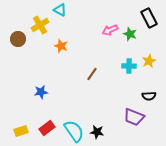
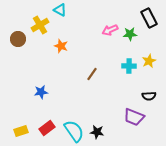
green star: rotated 24 degrees counterclockwise
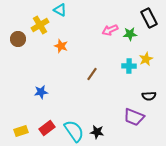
yellow star: moved 3 px left, 2 px up
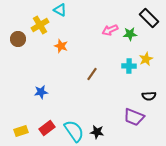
black rectangle: rotated 18 degrees counterclockwise
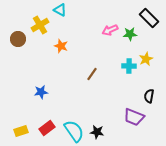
black semicircle: rotated 104 degrees clockwise
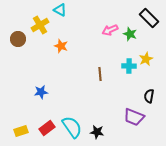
green star: rotated 24 degrees clockwise
brown line: moved 8 px right; rotated 40 degrees counterclockwise
cyan semicircle: moved 2 px left, 4 px up
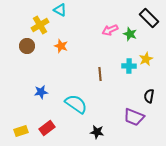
brown circle: moved 9 px right, 7 px down
cyan semicircle: moved 4 px right, 23 px up; rotated 20 degrees counterclockwise
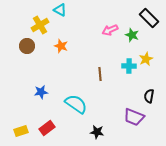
green star: moved 2 px right, 1 px down
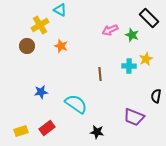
black semicircle: moved 7 px right
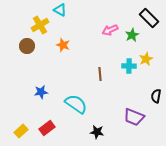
green star: rotated 24 degrees clockwise
orange star: moved 2 px right, 1 px up
yellow rectangle: rotated 24 degrees counterclockwise
